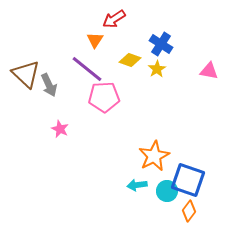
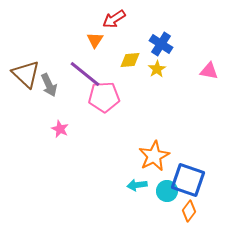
yellow diamond: rotated 25 degrees counterclockwise
purple line: moved 2 px left, 5 px down
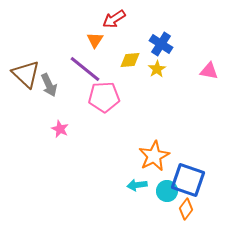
purple line: moved 5 px up
orange diamond: moved 3 px left, 2 px up
